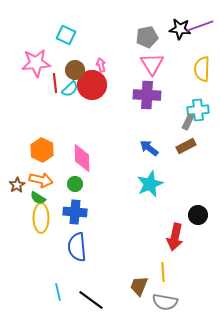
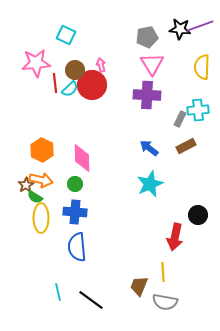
yellow semicircle: moved 2 px up
gray rectangle: moved 8 px left, 3 px up
brown star: moved 9 px right
green semicircle: moved 3 px left, 1 px up
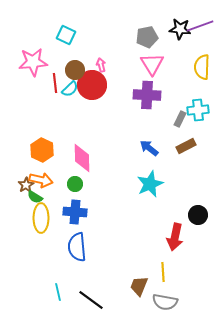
pink star: moved 3 px left, 1 px up
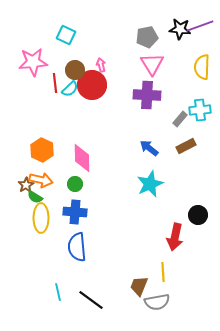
cyan cross: moved 2 px right
gray rectangle: rotated 14 degrees clockwise
gray semicircle: moved 8 px left; rotated 20 degrees counterclockwise
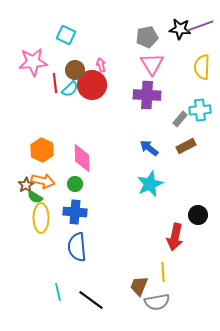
orange arrow: moved 2 px right, 1 px down
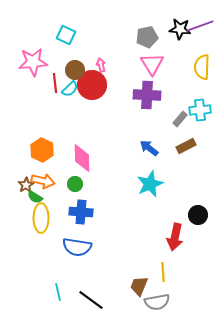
blue cross: moved 6 px right
blue semicircle: rotated 76 degrees counterclockwise
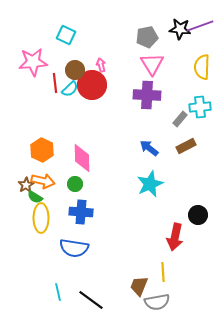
cyan cross: moved 3 px up
blue semicircle: moved 3 px left, 1 px down
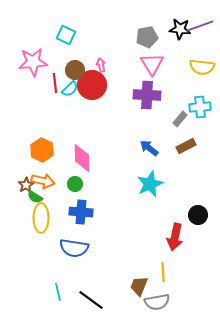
yellow semicircle: rotated 85 degrees counterclockwise
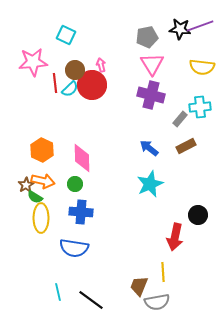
purple cross: moved 4 px right; rotated 12 degrees clockwise
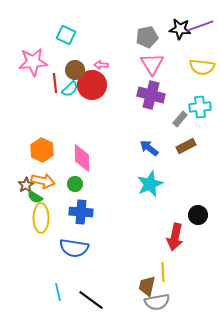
pink arrow: rotated 72 degrees counterclockwise
brown trapezoid: moved 8 px right; rotated 10 degrees counterclockwise
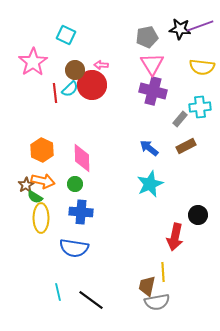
pink star: rotated 28 degrees counterclockwise
red line: moved 10 px down
purple cross: moved 2 px right, 4 px up
